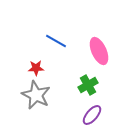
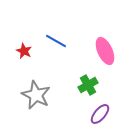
pink ellipse: moved 6 px right
red star: moved 12 px left, 17 px up; rotated 28 degrees clockwise
purple ellipse: moved 8 px right, 1 px up
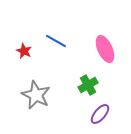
pink ellipse: moved 2 px up
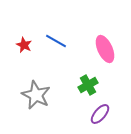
red star: moved 6 px up
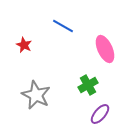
blue line: moved 7 px right, 15 px up
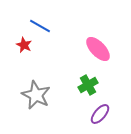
blue line: moved 23 px left
pink ellipse: moved 7 px left; rotated 20 degrees counterclockwise
